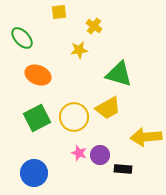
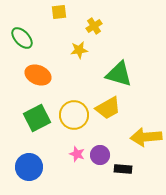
yellow cross: rotated 21 degrees clockwise
yellow circle: moved 2 px up
pink star: moved 2 px left, 1 px down
blue circle: moved 5 px left, 6 px up
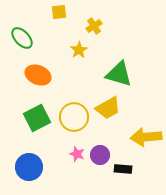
yellow star: rotated 24 degrees counterclockwise
yellow circle: moved 2 px down
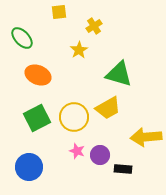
pink star: moved 3 px up
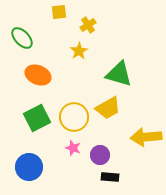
yellow cross: moved 6 px left, 1 px up
yellow star: moved 1 px down
pink star: moved 4 px left, 3 px up
black rectangle: moved 13 px left, 8 px down
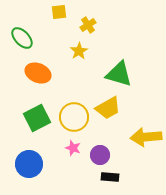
orange ellipse: moved 2 px up
blue circle: moved 3 px up
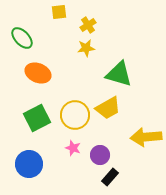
yellow star: moved 7 px right, 3 px up; rotated 24 degrees clockwise
yellow circle: moved 1 px right, 2 px up
black rectangle: rotated 54 degrees counterclockwise
